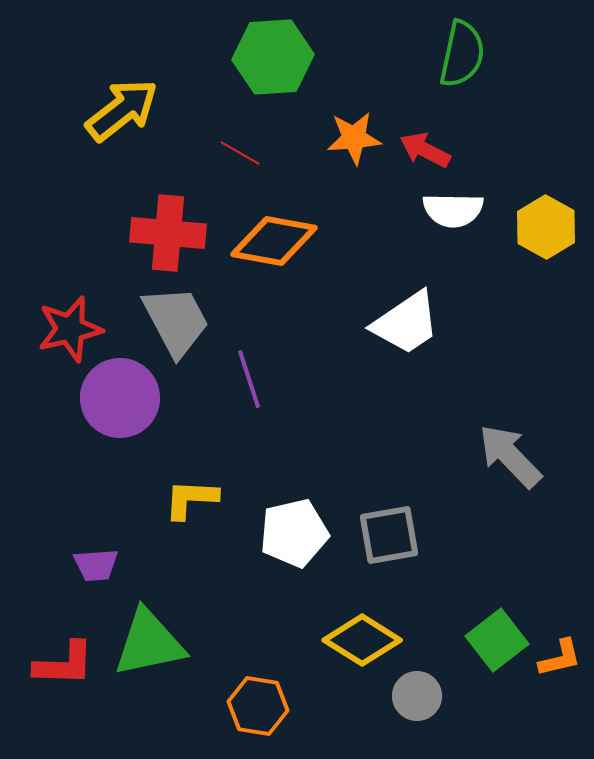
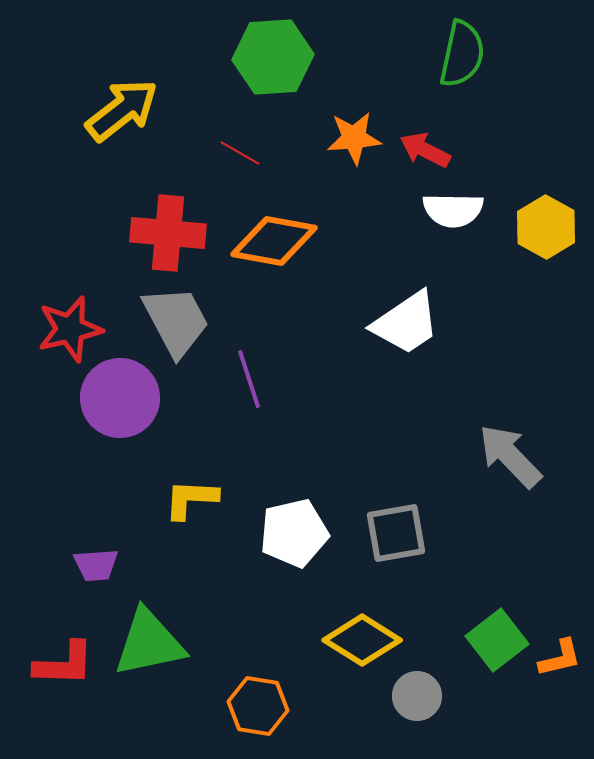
gray square: moved 7 px right, 2 px up
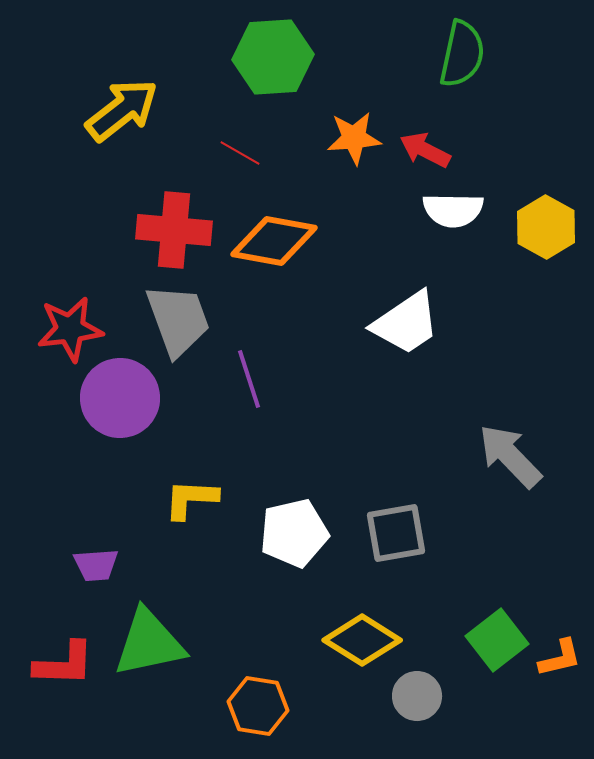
red cross: moved 6 px right, 3 px up
gray trapezoid: moved 2 px right, 1 px up; rotated 8 degrees clockwise
red star: rotated 6 degrees clockwise
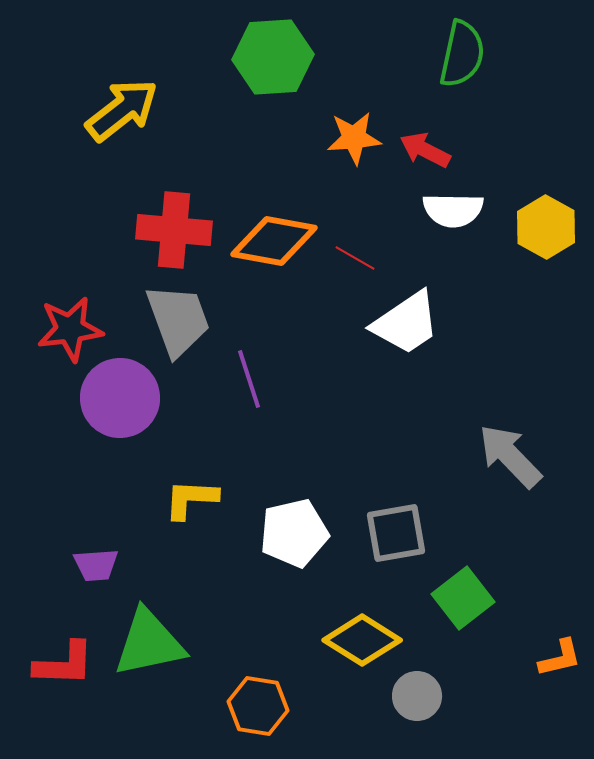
red line: moved 115 px right, 105 px down
green square: moved 34 px left, 42 px up
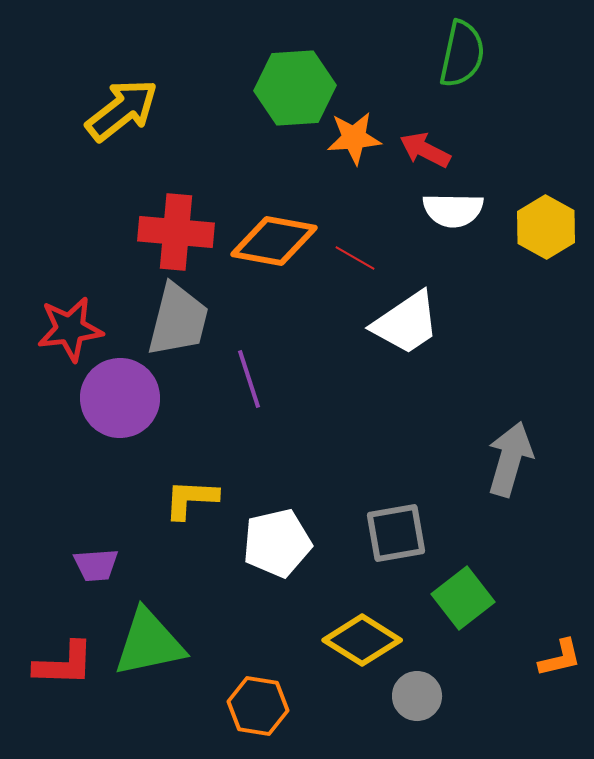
green hexagon: moved 22 px right, 31 px down
red cross: moved 2 px right, 2 px down
gray trapezoid: rotated 34 degrees clockwise
gray arrow: moved 3 px down; rotated 60 degrees clockwise
white pentagon: moved 17 px left, 10 px down
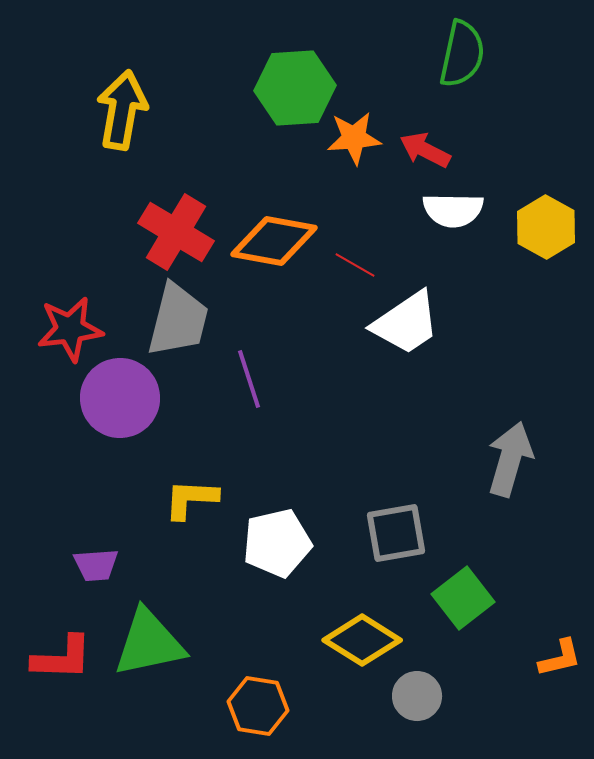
yellow arrow: rotated 42 degrees counterclockwise
red cross: rotated 26 degrees clockwise
red line: moved 7 px down
red L-shape: moved 2 px left, 6 px up
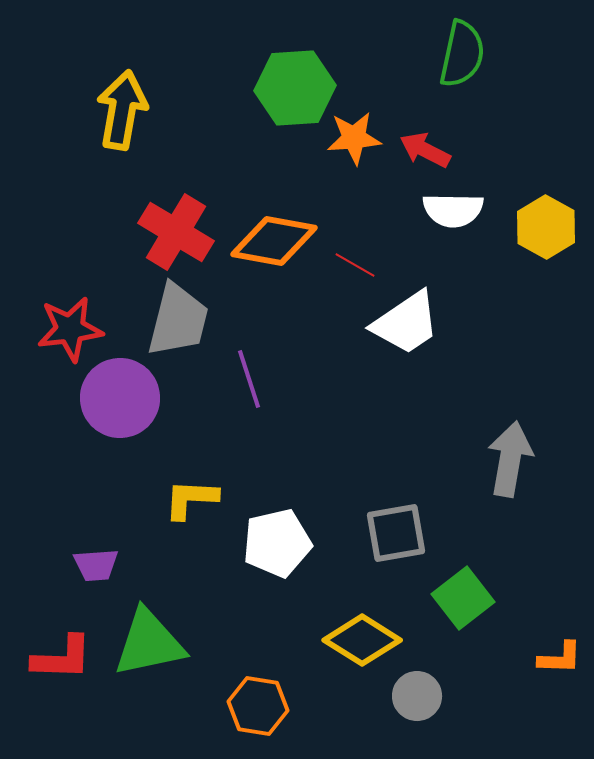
gray arrow: rotated 6 degrees counterclockwise
orange L-shape: rotated 15 degrees clockwise
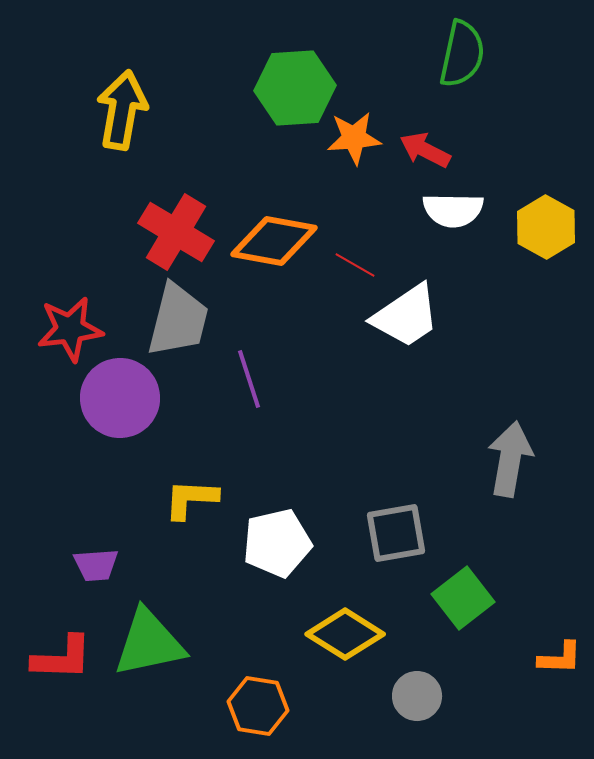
white trapezoid: moved 7 px up
yellow diamond: moved 17 px left, 6 px up
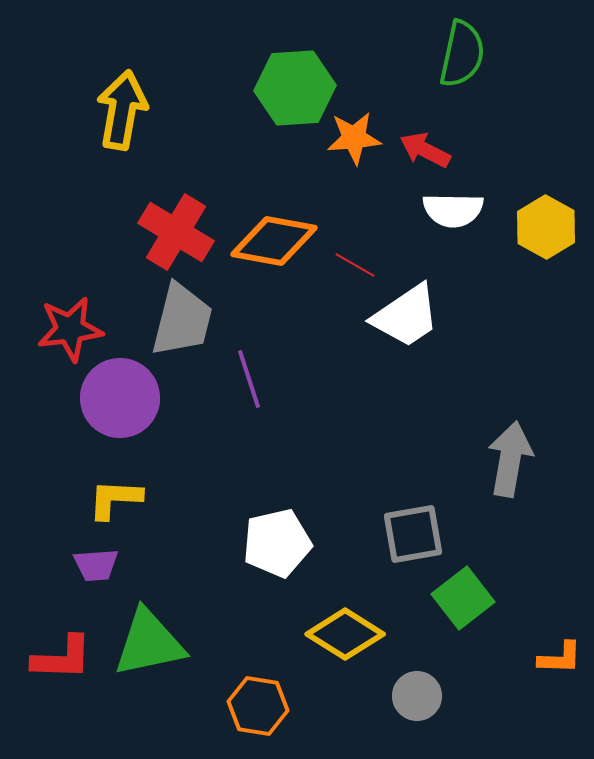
gray trapezoid: moved 4 px right
yellow L-shape: moved 76 px left
gray square: moved 17 px right, 1 px down
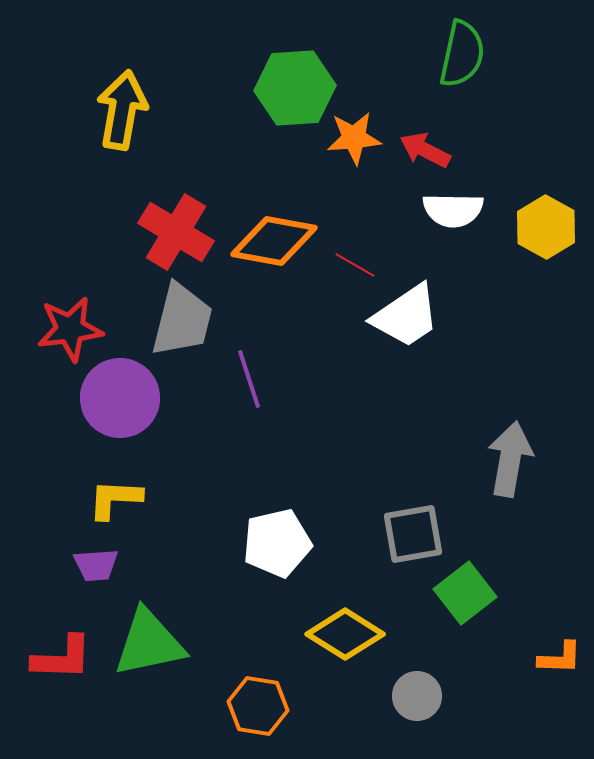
green square: moved 2 px right, 5 px up
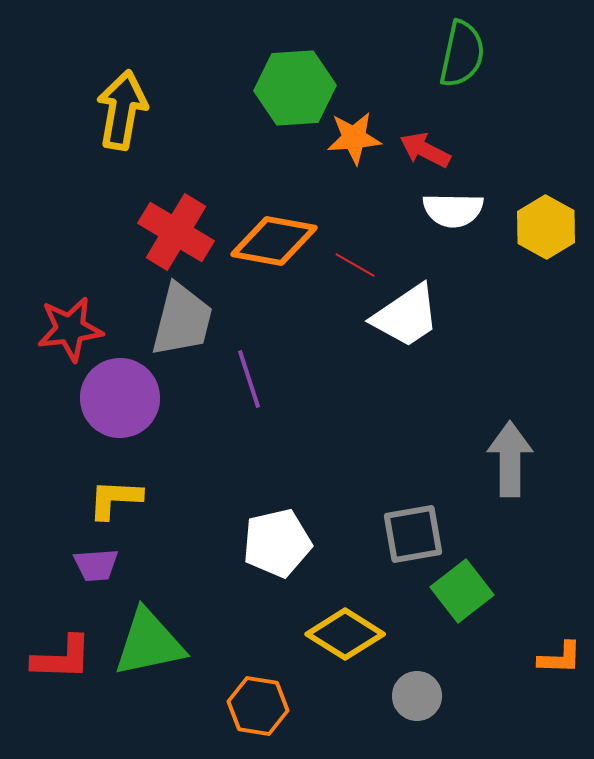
gray arrow: rotated 10 degrees counterclockwise
green square: moved 3 px left, 2 px up
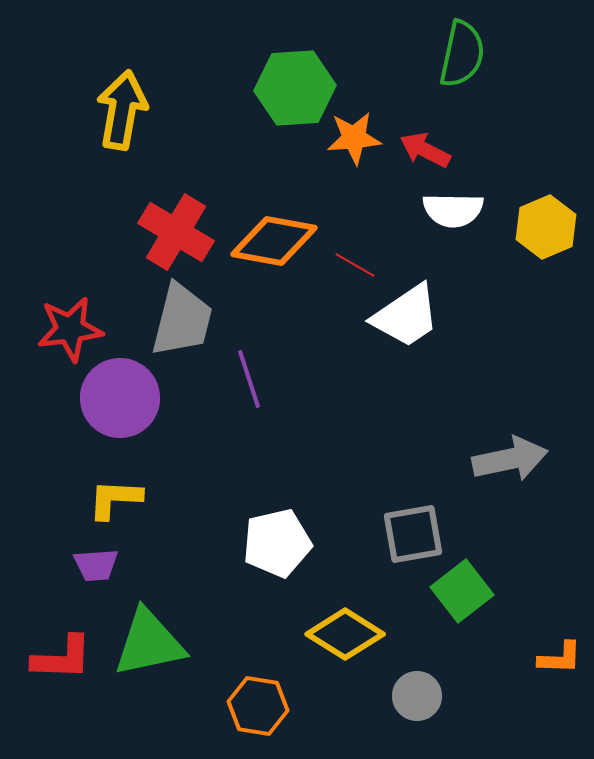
yellow hexagon: rotated 8 degrees clockwise
gray arrow: rotated 78 degrees clockwise
